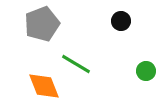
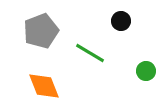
gray pentagon: moved 1 px left, 7 px down
green line: moved 14 px right, 11 px up
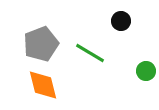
gray pentagon: moved 13 px down
orange diamond: moved 1 px left, 1 px up; rotated 8 degrees clockwise
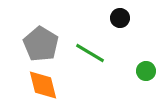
black circle: moved 1 px left, 3 px up
gray pentagon: rotated 20 degrees counterclockwise
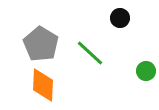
green line: rotated 12 degrees clockwise
orange diamond: rotated 16 degrees clockwise
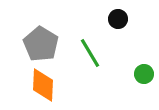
black circle: moved 2 px left, 1 px down
green line: rotated 16 degrees clockwise
green circle: moved 2 px left, 3 px down
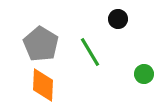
green line: moved 1 px up
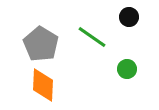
black circle: moved 11 px right, 2 px up
green line: moved 2 px right, 15 px up; rotated 24 degrees counterclockwise
green circle: moved 17 px left, 5 px up
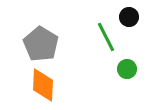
green line: moved 14 px right; rotated 28 degrees clockwise
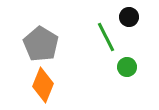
green circle: moved 2 px up
orange diamond: rotated 20 degrees clockwise
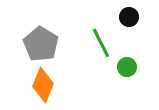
green line: moved 5 px left, 6 px down
